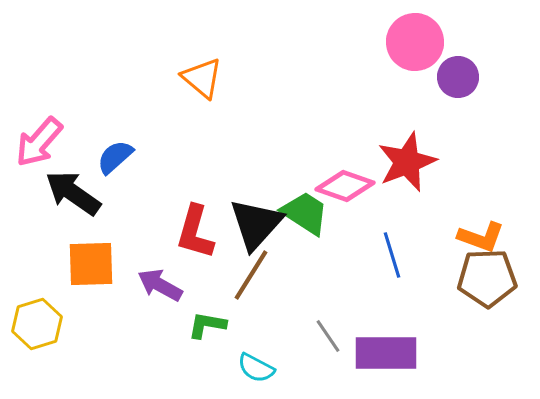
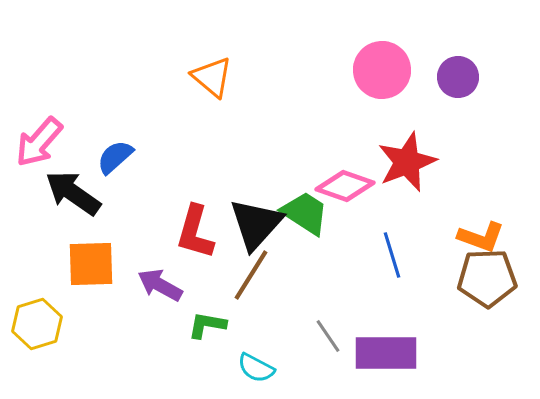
pink circle: moved 33 px left, 28 px down
orange triangle: moved 10 px right, 1 px up
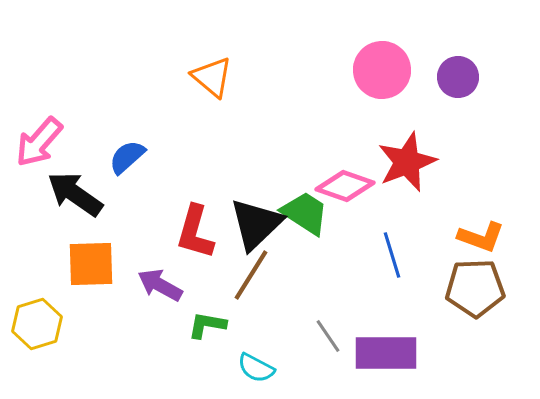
blue semicircle: moved 12 px right
black arrow: moved 2 px right, 1 px down
black triangle: rotated 4 degrees clockwise
brown pentagon: moved 12 px left, 10 px down
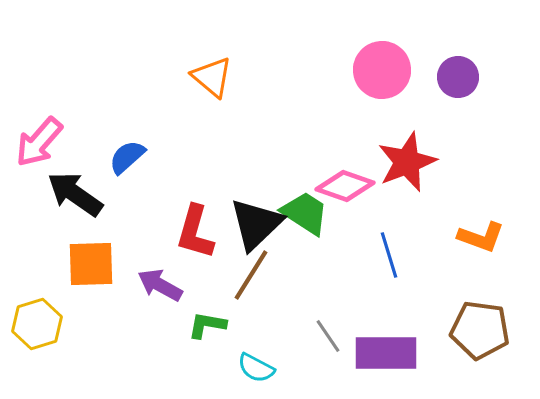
blue line: moved 3 px left
brown pentagon: moved 5 px right, 42 px down; rotated 10 degrees clockwise
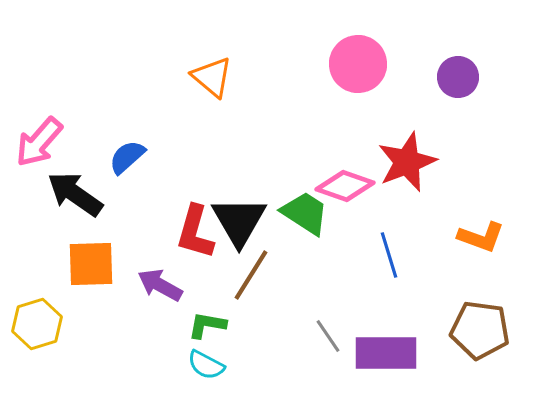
pink circle: moved 24 px left, 6 px up
black triangle: moved 17 px left, 3 px up; rotated 16 degrees counterclockwise
cyan semicircle: moved 50 px left, 3 px up
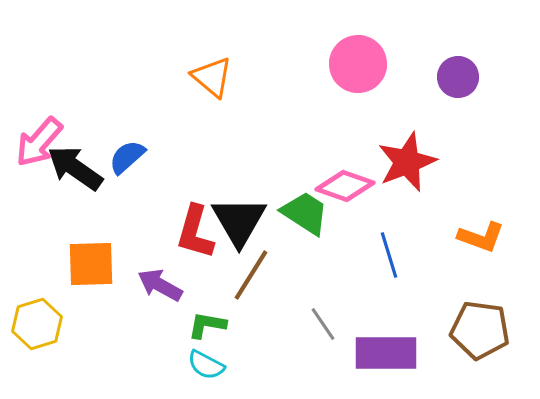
black arrow: moved 26 px up
gray line: moved 5 px left, 12 px up
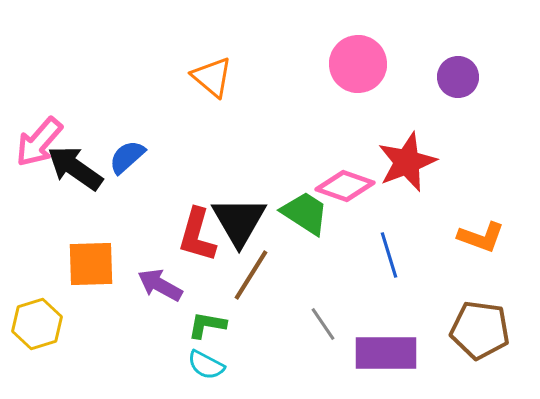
red L-shape: moved 2 px right, 3 px down
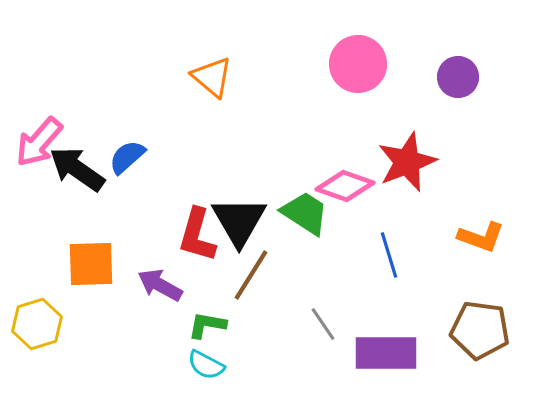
black arrow: moved 2 px right, 1 px down
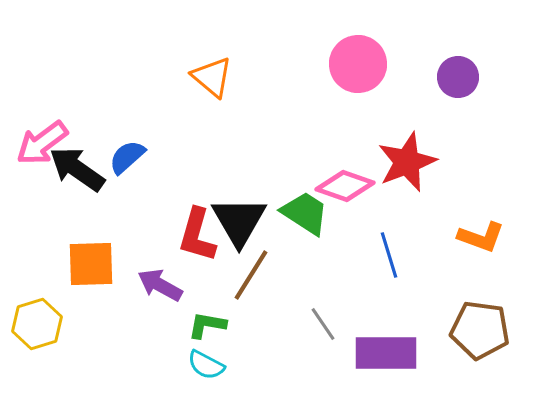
pink arrow: moved 3 px right, 1 px down; rotated 12 degrees clockwise
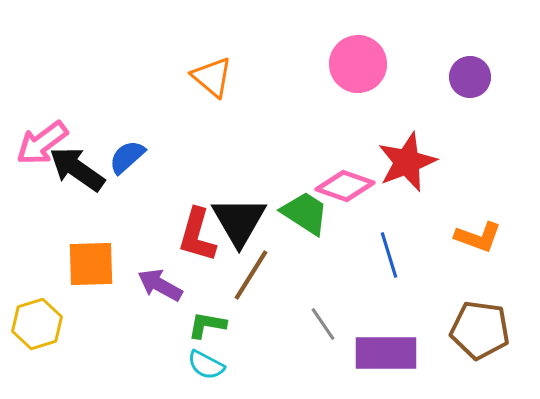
purple circle: moved 12 px right
orange L-shape: moved 3 px left
